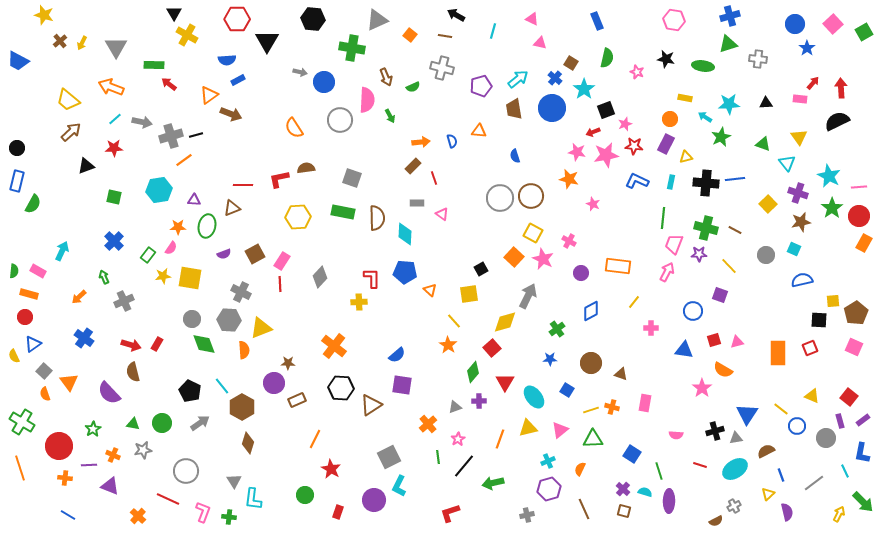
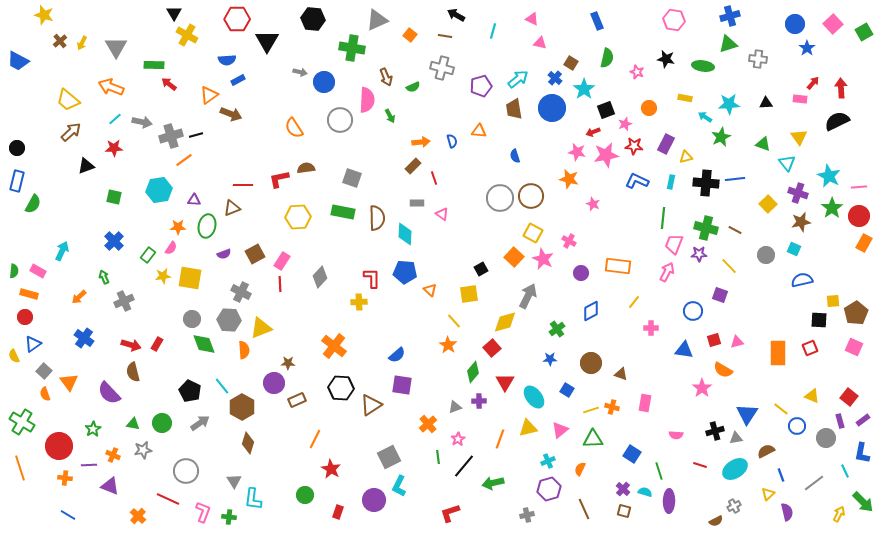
orange circle at (670, 119): moved 21 px left, 11 px up
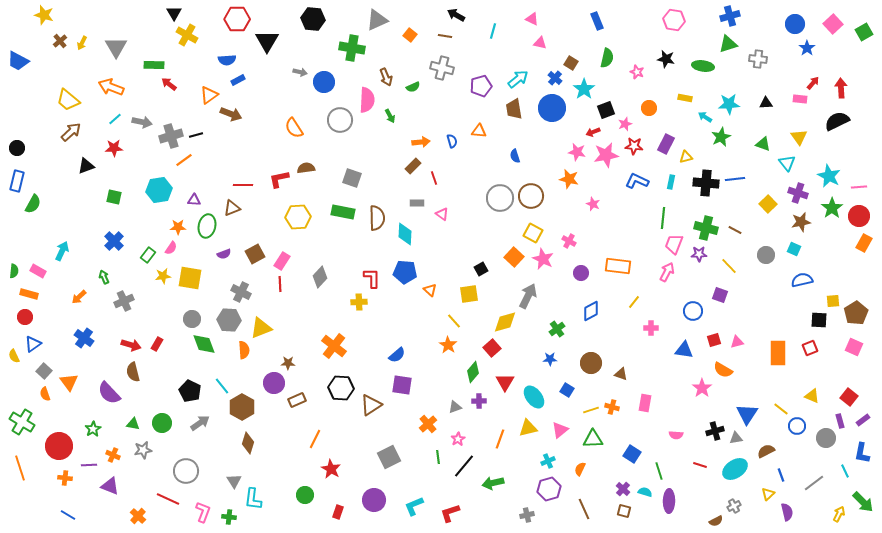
cyan L-shape at (399, 486): moved 15 px right, 20 px down; rotated 40 degrees clockwise
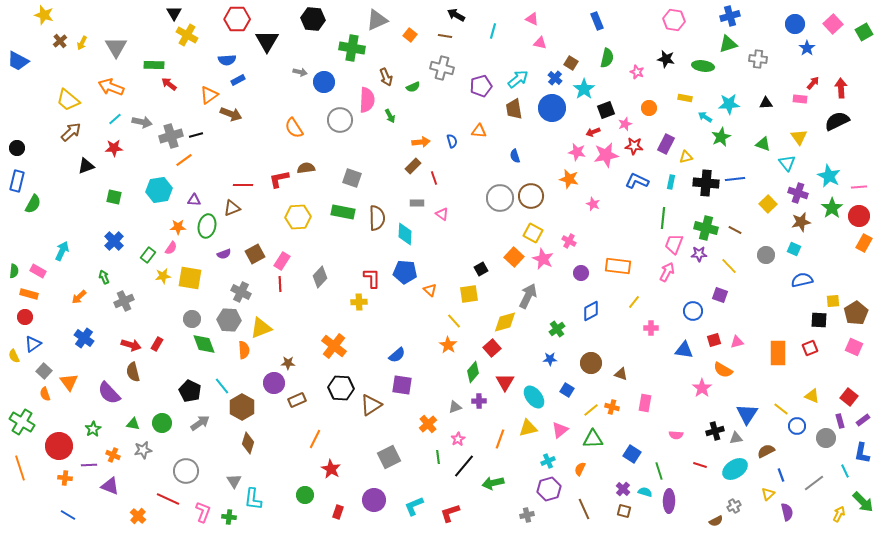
yellow line at (591, 410): rotated 21 degrees counterclockwise
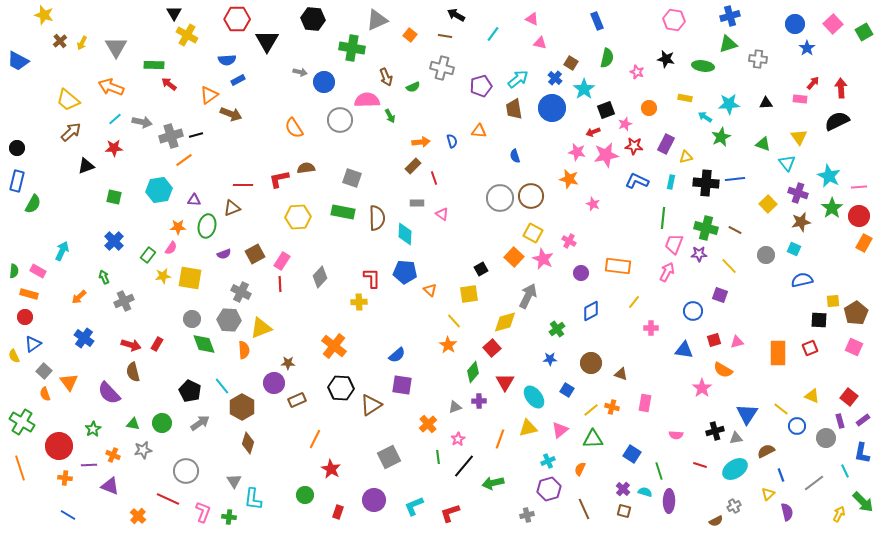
cyan line at (493, 31): moved 3 px down; rotated 21 degrees clockwise
pink semicircle at (367, 100): rotated 95 degrees counterclockwise
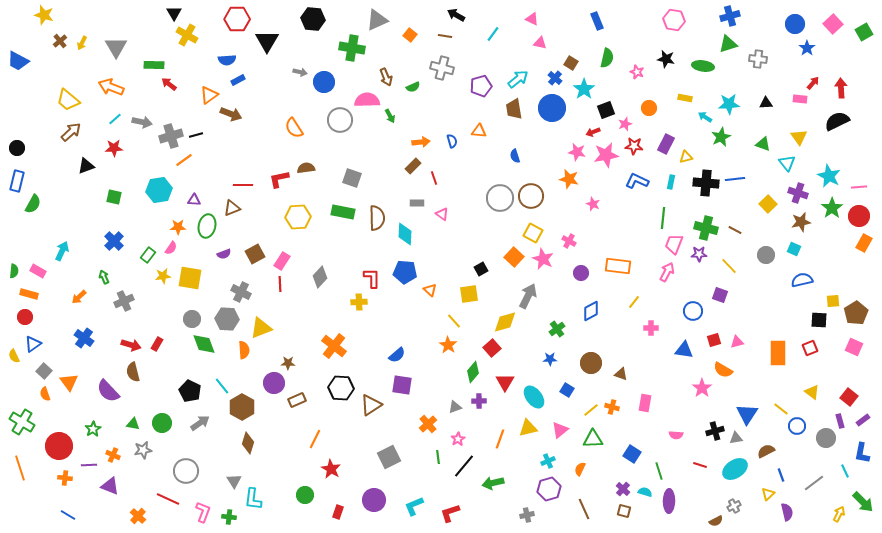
gray hexagon at (229, 320): moved 2 px left, 1 px up
purple semicircle at (109, 393): moved 1 px left, 2 px up
yellow triangle at (812, 396): moved 4 px up; rotated 14 degrees clockwise
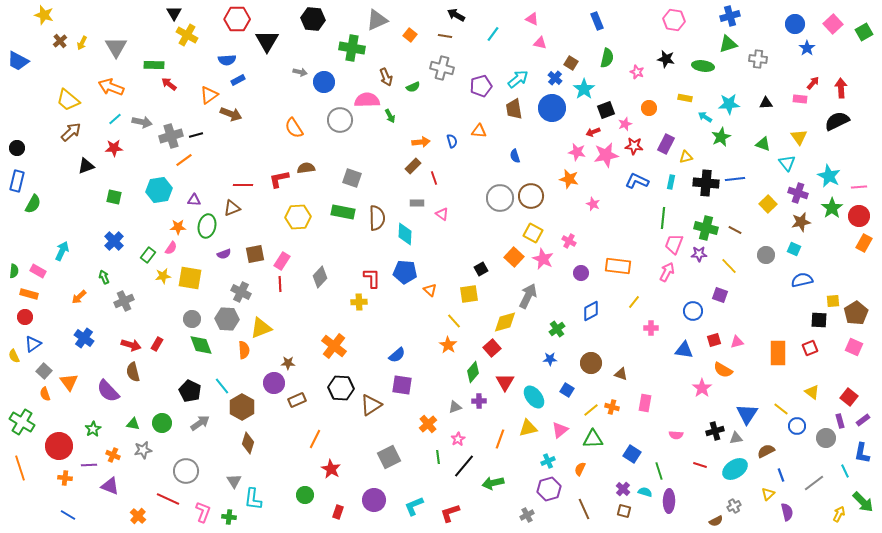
brown square at (255, 254): rotated 18 degrees clockwise
green diamond at (204, 344): moved 3 px left, 1 px down
gray cross at (527, 515): rotated 16 degrees counterclockwise
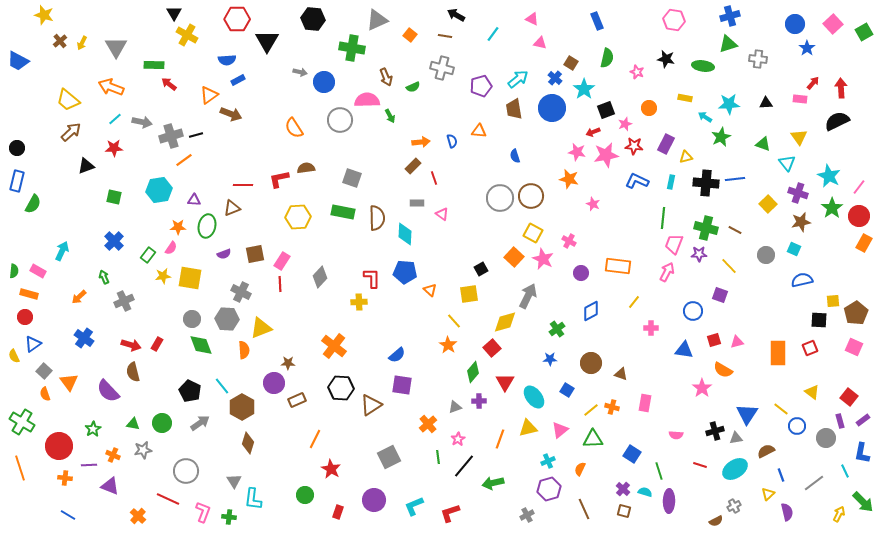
pink line at (859, 187): rotated 49 degrees counterclockwise
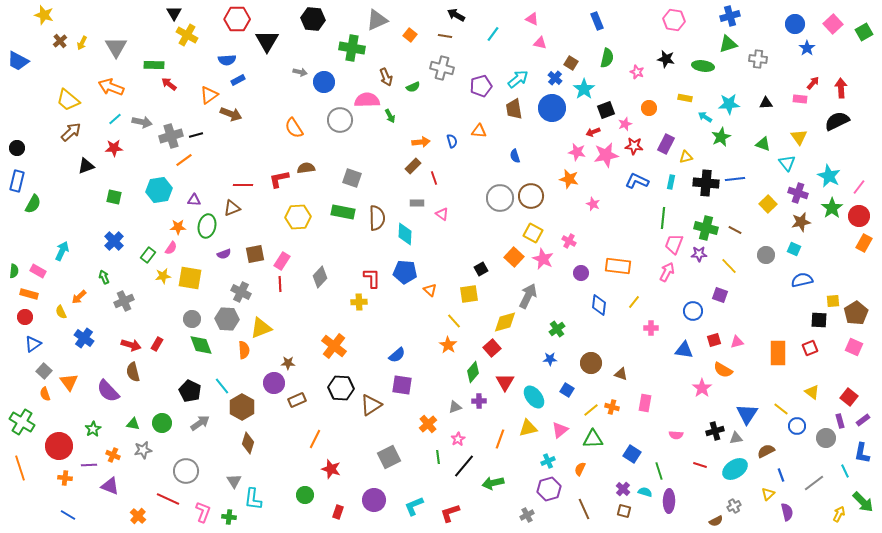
blue diamond at (591, 311): moved 8 px right, 6 px up; rotated 55 degrees counterclockwise
yellow semicircle at (14, 356): moved 47 px right, 44 px up
red star at (331, 469): rotated 12 degrees counterclockwise
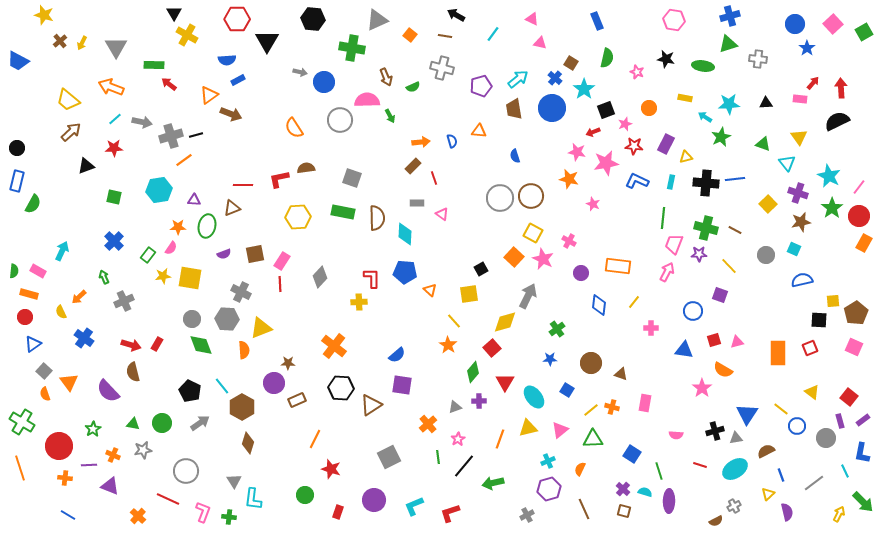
pink star at (606, 155): moved 8 px down
